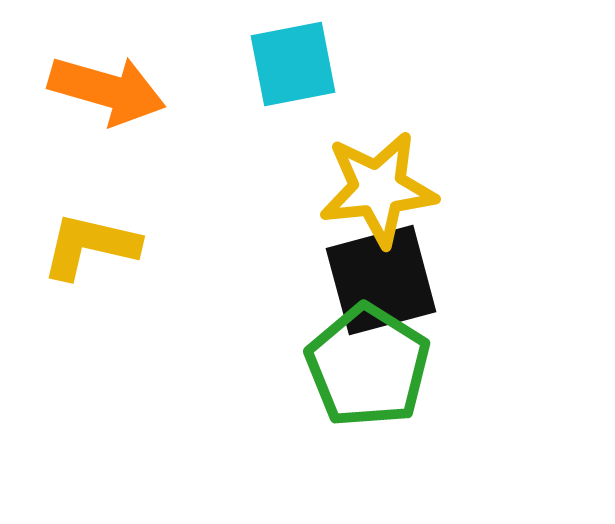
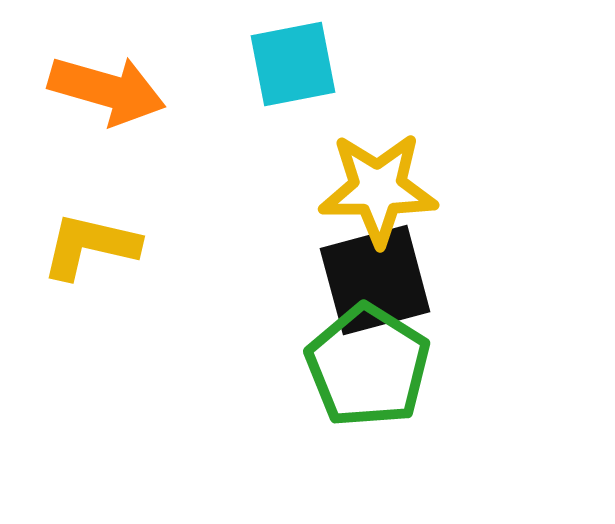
yellow star: rotated 6 degrees clockwise
black square: moved 6 px left
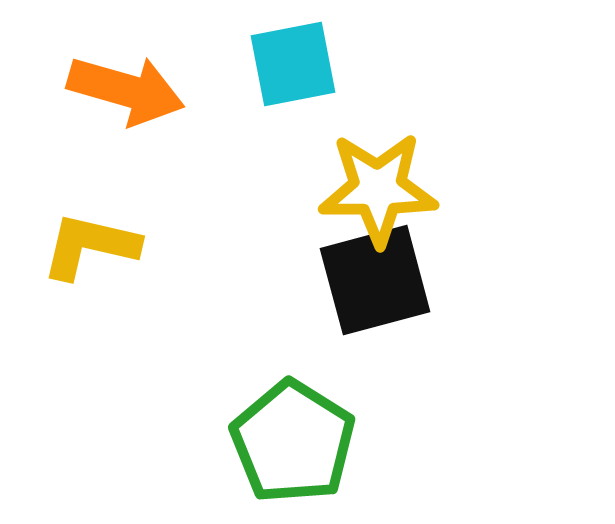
orange arrow: moved 19 px right
green pentagon: moved 75 px left, 76 px down
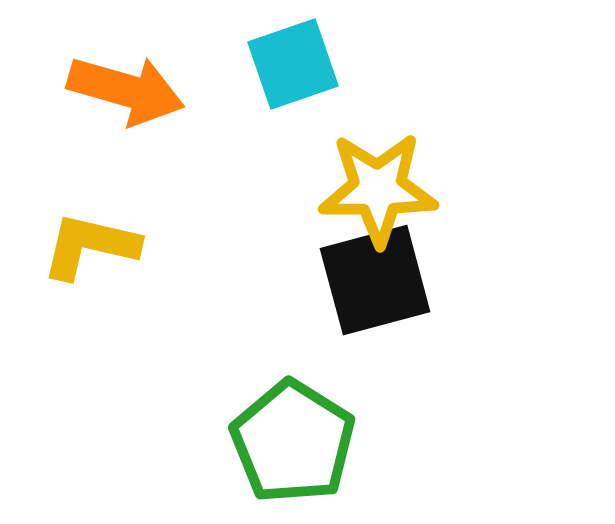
cyan square: rotated 8 degrees counterclockwise
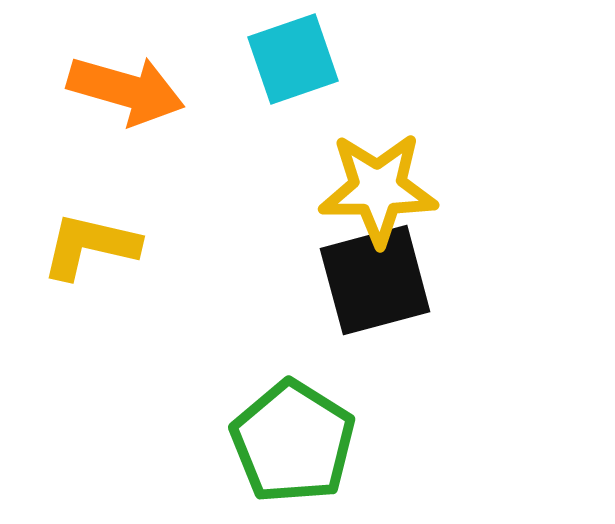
cyan square: moved 5 px up
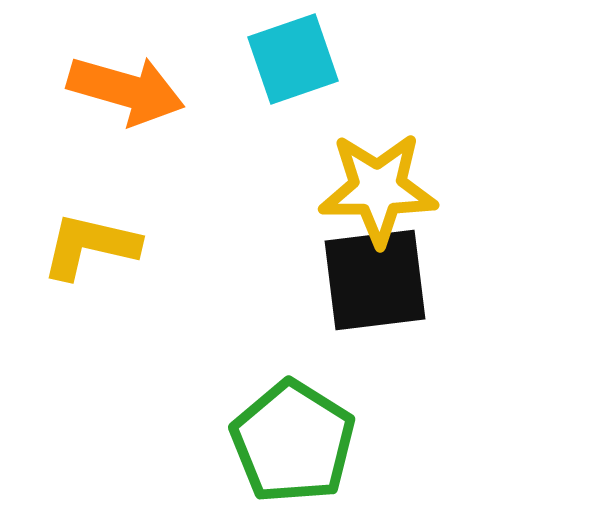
black square: rotated 8 degrees clockwise
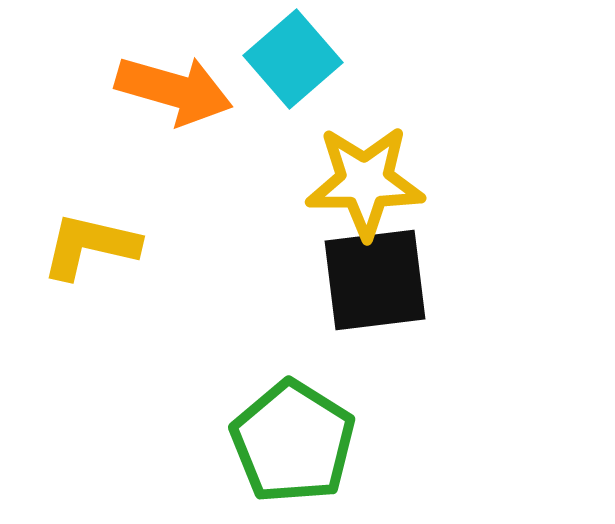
cyan square: rotated 22 degrees counterclockwise
orange arrow: moved 48 px right
yellow star: moved 13 px left, 7 px up
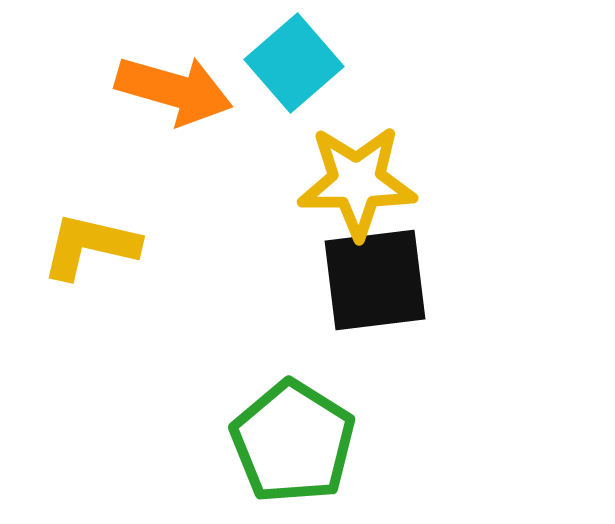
cyan square: moved 1 px right, 4 px down
yellow star: moved 8 px left
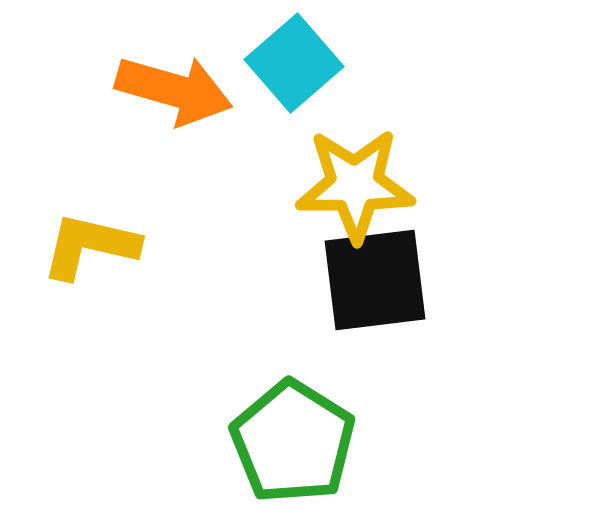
yellow star: moved 2 px left, 3 px down
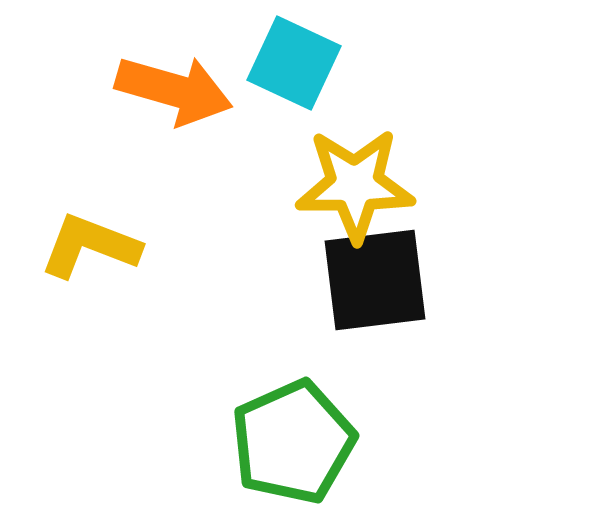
cyan square: rotated 24 degrees counterclockwise
yellow L-shape: rotated 8 degrees clockwise
green pentagon: rotated 16 degrees clockwise
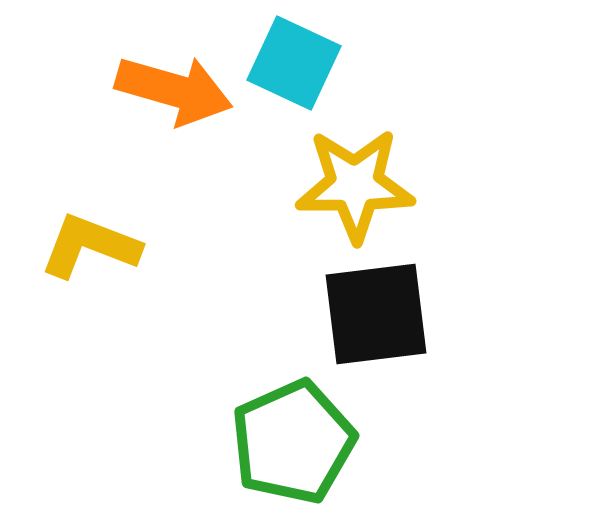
black square: moved 1 px right, 34 px down
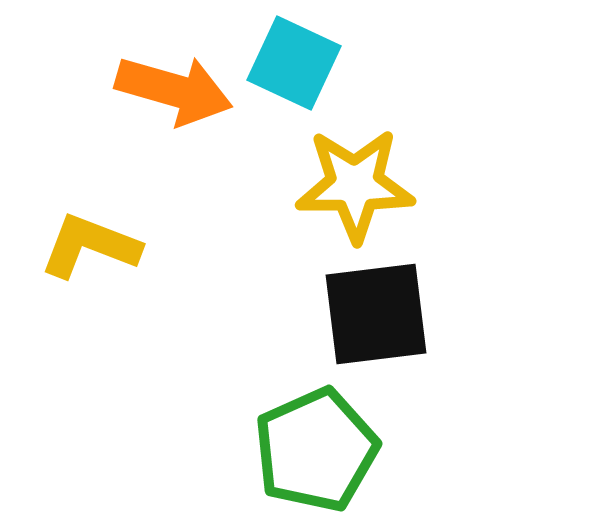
green pentagon: moved 23 px right, 8 px down
